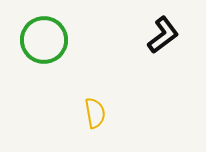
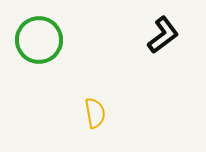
green circle: moved 5 px left
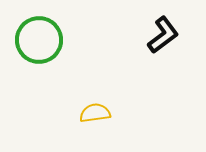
yellow semicircle: rotated 88 degrees counterclockwise
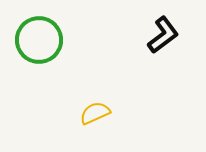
yellow semicircle: rotated 16 degrees counterclockwise
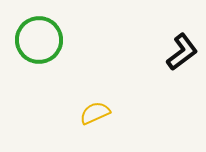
black L-shape: moved 19 px right, 17 px down
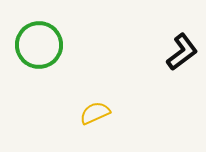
green circle: moved 5 px down
